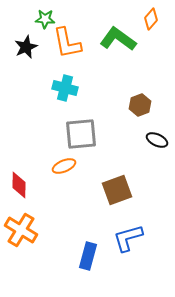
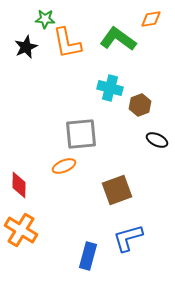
orange diamond: rotated 40 degrees clockwise
cyan cross: moved 45 px right
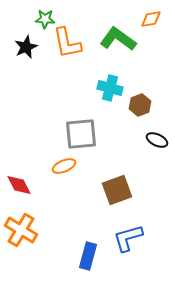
red diamond: rotated 28 degrees counterclockwise
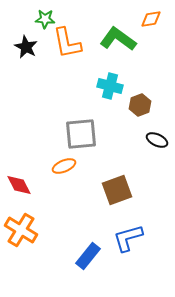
black star: rotated 20 degrees counterclockwise
cyan cross: moved 2 px up
blue rectangle: rotated 24 degrees clockwise
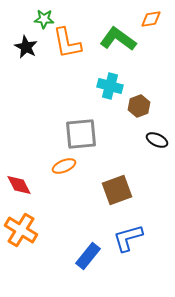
green star: moved 1 px left
brown hexagon: moved 1 px left, 1 px down
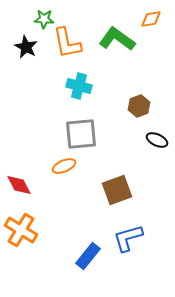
green L-shape: moved 1 px left
cyan cross: moved 31 px left
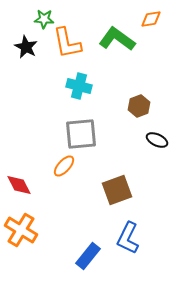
orange ellipse: rotated 25 degrees counterclockwise
blue L-shape: rotated 48 degrees counterclockwise
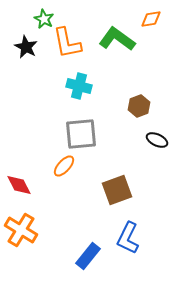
green star: rotated 24 degrees clockwise
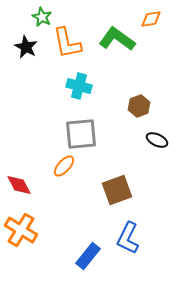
green star: moved 2 px left, 2 px up
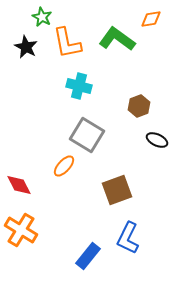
gray square: moved 6 px right, 1 px down; rotated 36 degrees clockwise
